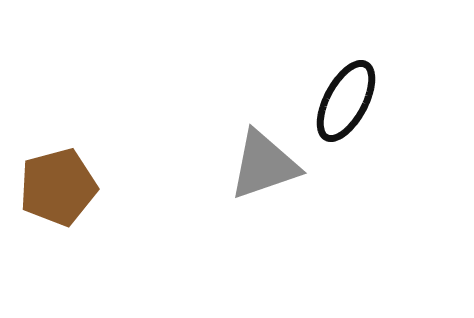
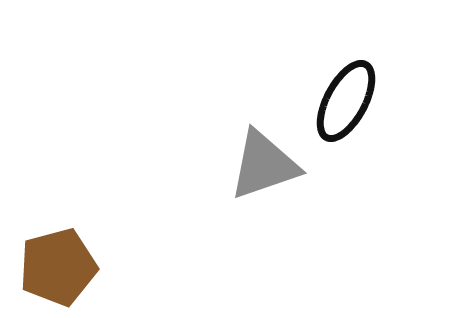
brown pentagon: moved 80 px down
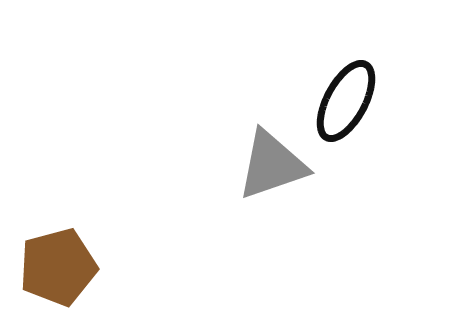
gray triangle: moved 8 px right
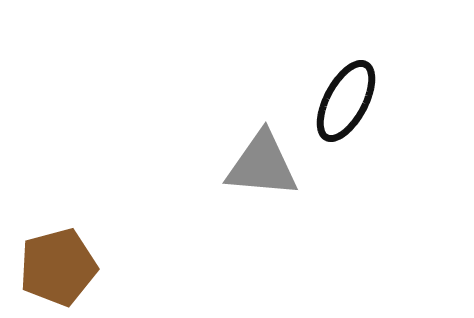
gray triangle: moved 10 px left; rotated 24 degrees clockwise
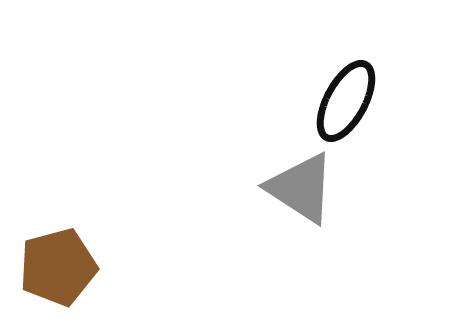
gray triangle: moved 39 px right, 23 px down; rotated 28 degrees clockwise
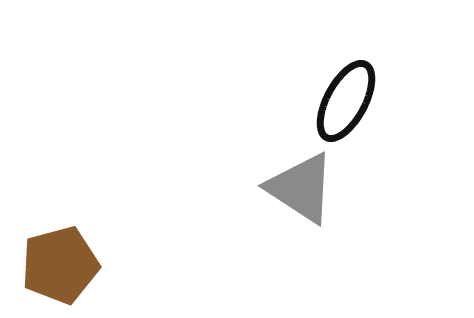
brown pentagon: moved 2 px right, 2 px up
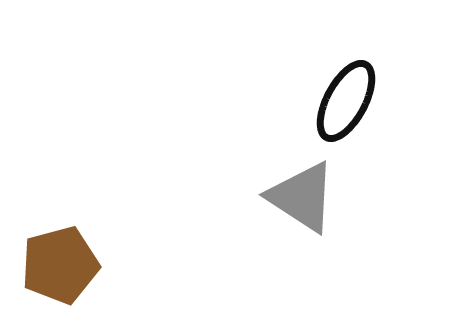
gray triangle: moved 1 px right, 9 px down
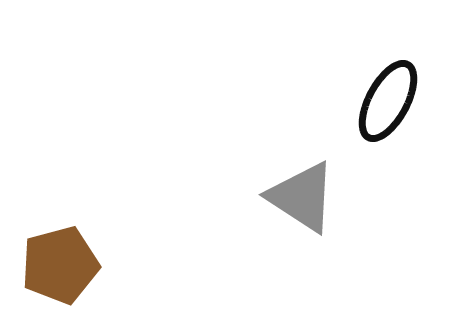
black ellipse: moved 42 px right
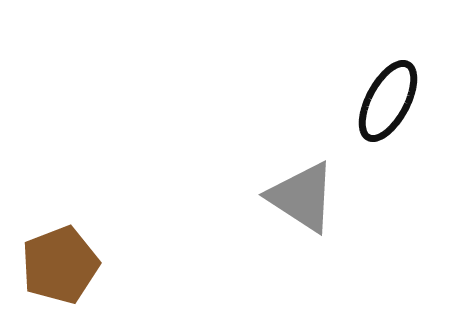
brown pentagon: rotated 6 degrees counterclockwise
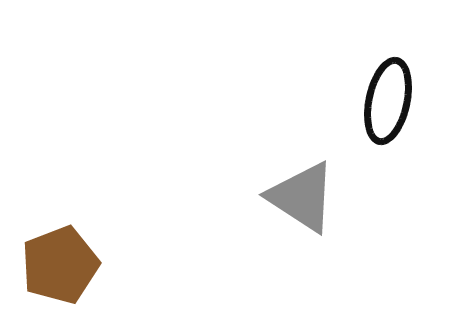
black ellipse: rotated 16 degrees counterclockwise
